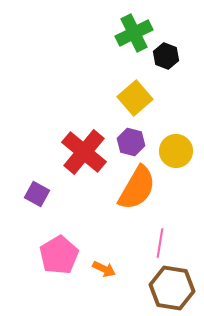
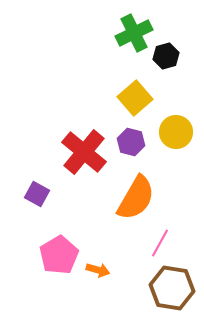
black hexagon: rotated 25 degrees clockwise
yellow circle: moved 19 px up
orange semicircle: moved 1 px left, 10 px down
pink line: rotated 20 degrees clockwise
orange arrow: moved 6 px left, 1 px down; rotated 10 degrees counterclockwise
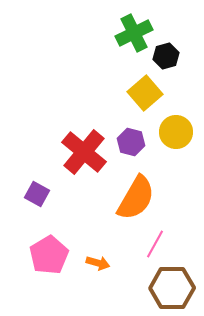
yellow square: moved 10 px right, 5 px up
pink line: moved 5 px left, 1 px down
pink pentagon: moved 10 px left
orange arrow: moved 7 px up
brown hexagon: rotated 9 degrees counterclockwise
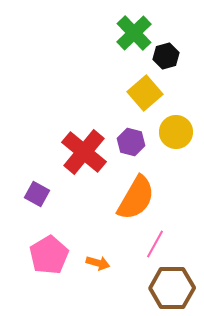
green cross: rotated 18 degrees counterclockwise
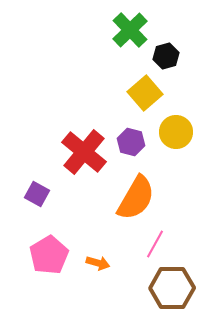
green cross: moved 4 px left, 3 px up
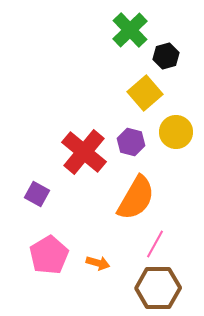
brown hexagon: moved 14 px left
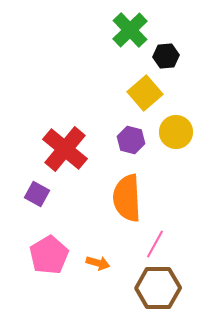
black hexagon: rotated 10 degrees clockwise
purple hexagon: moved 2 px up
red cross: moved 19 px left, 3 px up
orange semicircle: moved 9 px left; rotated 147 degrees clockwise
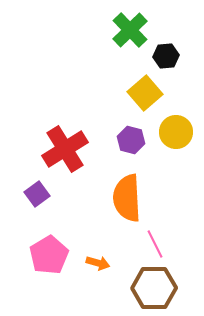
red cross: rotated 18 degrees clockwise
purple square: rotated 25 degrees clockwise
pink line: rotated 56 degrees counterclockwise
brown hexagon: moved 4 px left
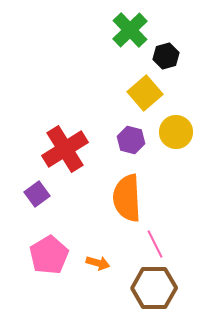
black hexagon: rotated 10 degrees counterclockwise
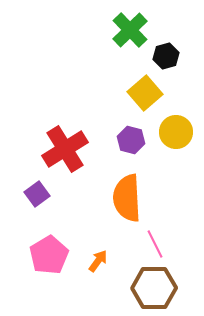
orange arrow: moved 2 px up; rotated 70 degrees counterclockwise
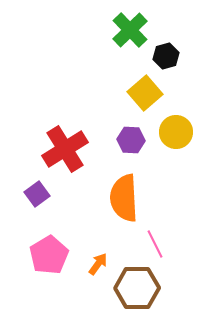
purple hexagon: rotated 12 degrees counterclockwise
orange semicircle: moved 3 px left
orange arrow: moved 3 px down
brown hexagon: moved 17 px left
